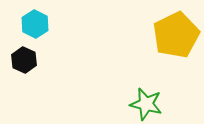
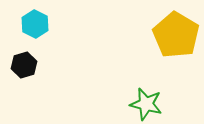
yellow pentagon: rotated 15 degrees counterclockwise
black hexagon: moved 5 px down; rotated 20 degrees clockwise
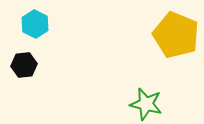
yellow pentagon: rotated 9 degrees counterclockwise
black hexagon: rotated 10 degrees clockwise
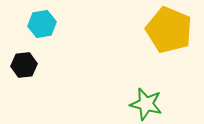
cyan hexagon: moved 7 px right; rotated 24 degrees clockwise
yellow pentagon: moved 7 px left, 5 px up
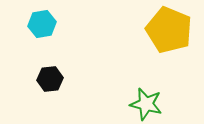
black hexagon: moved 26 px right, 14 px down
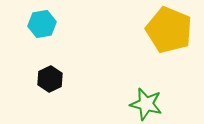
black hexagon: rotated 20 degrees counterclockwise
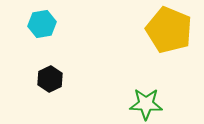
green star: rotated 12 degrees counterclockwise
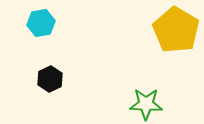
cyan hexagon: moved 1 px left, 1 px up
yellow pentagon: moved 7 px right; rotated 9 degrees clockwise
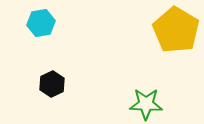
black hexagon: moved 2 px right, 5 px down
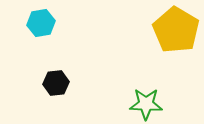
black hexagon: moved 4 px right, 1 px up; rotated 20 degrees clockwise
